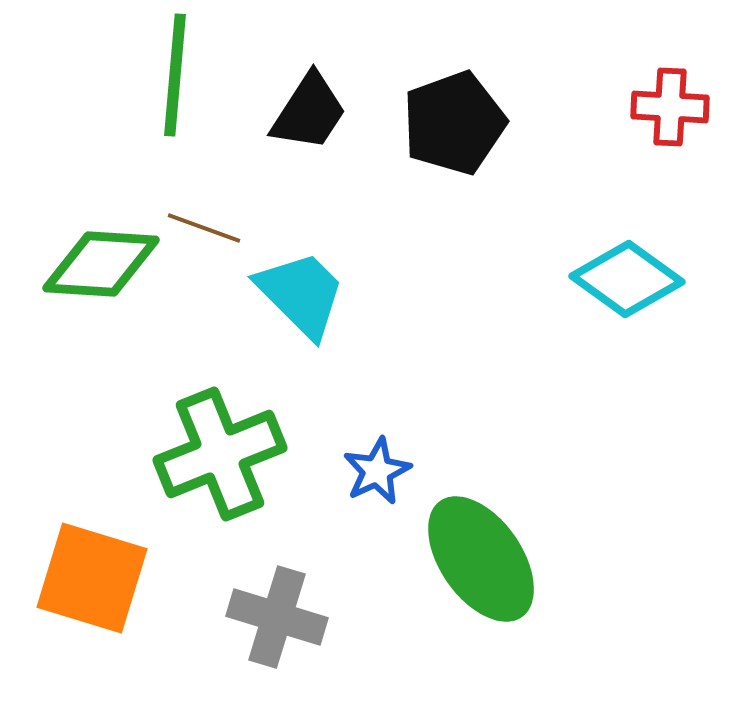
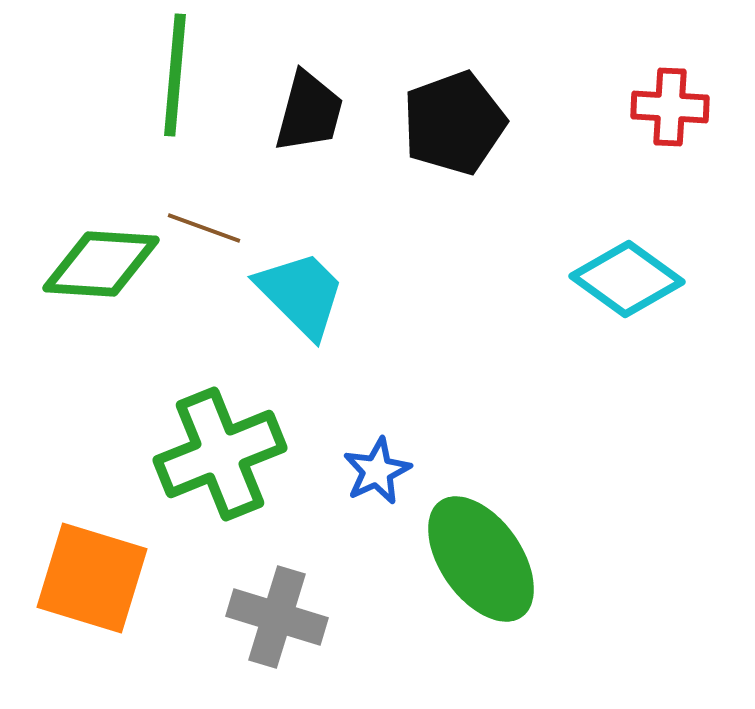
black trapezoid: rotated 18 degrees counterclockwise
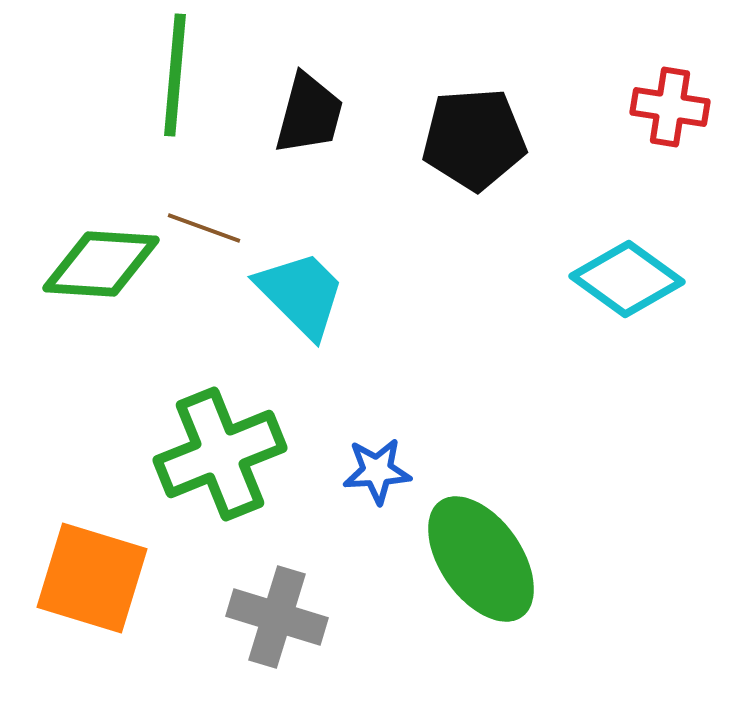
red cross: rotated 6 degrees clockwise
black trapezoid: moved 2 px down
black pentagon: moved 20 px right, 16 px down; rotated 16 degrees clockwise
blue star: rotated 22 degrees clockwise
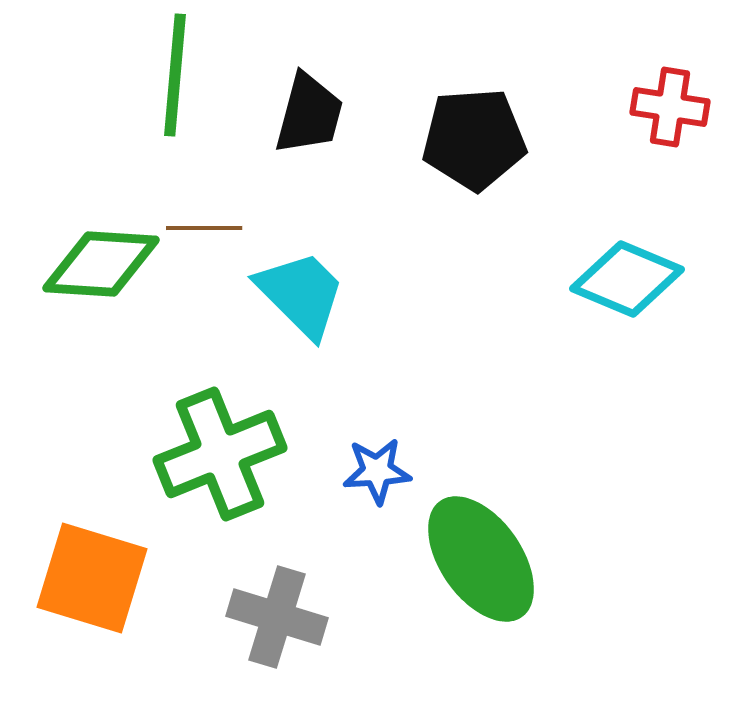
brown line: rotated 20 degrees counterclockwise
cyan diamond: rotated 13 degrees counterclockwise
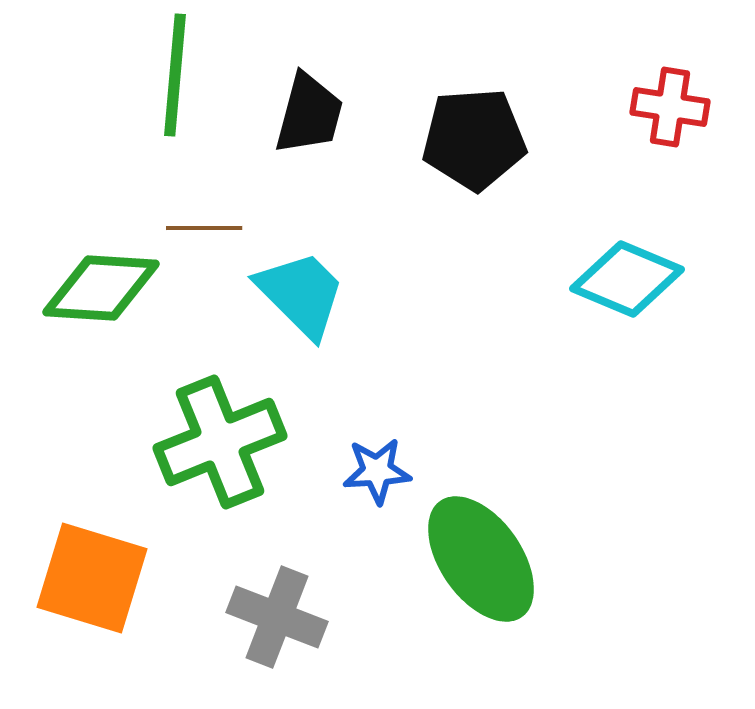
green diamond: moved 24 px down
green cross: moved 12 px up
gray cross: rotated 4 degrees clockwise
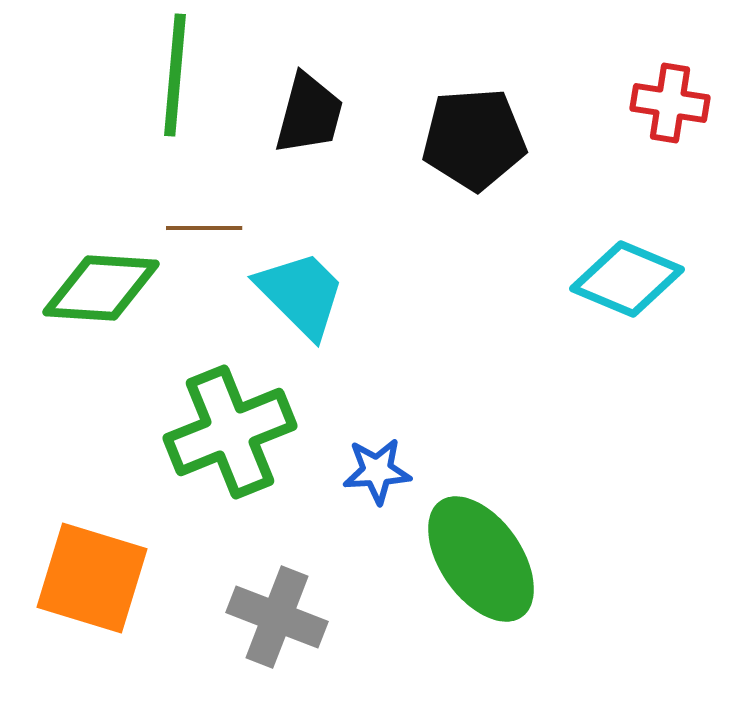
red cross: moved 4 px up
green cross: moved 10 px right, 10 px up
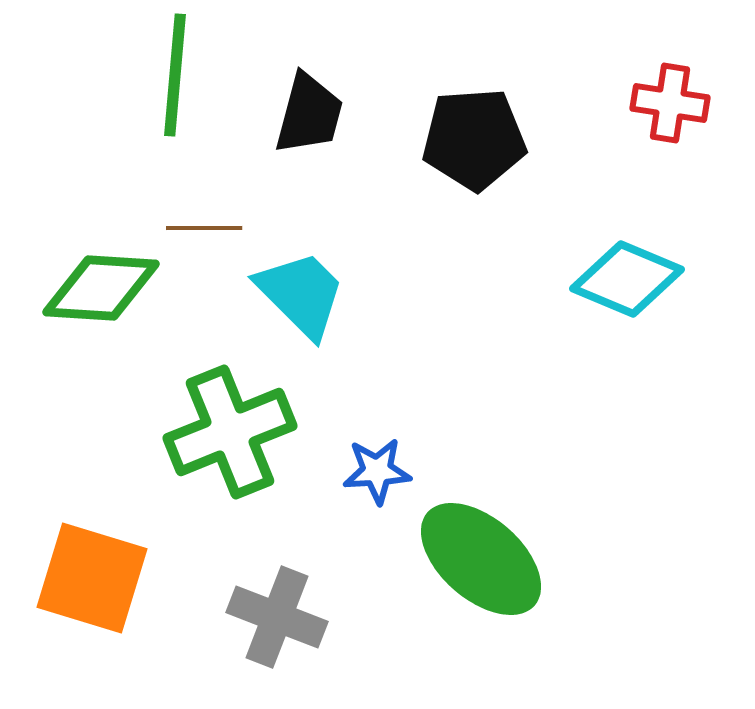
green ellipse: rotated 14 degrees counterclockwise
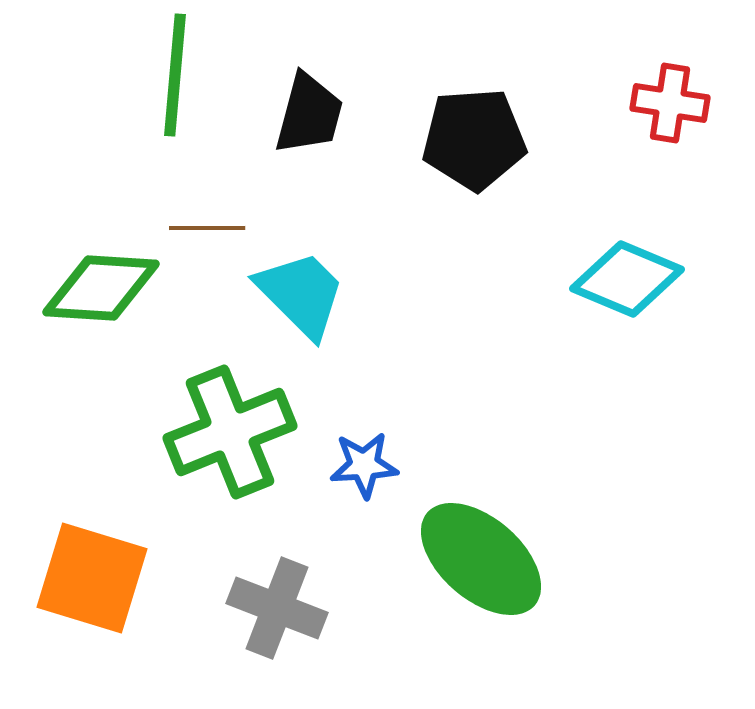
brown line: moved 3 px right
blue star: moved 13 px left, 6 px up
gray cross: moved 9 px up
